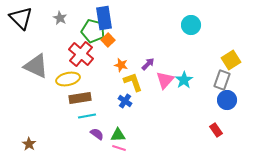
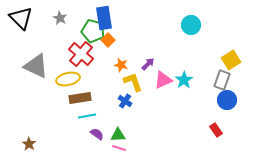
pink triangle: moved 2 px left; rotated 24 degrees clockwise
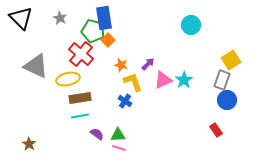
cyan line: moved 7 px left
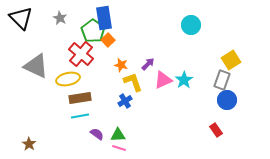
green pentagon: rotated 20 degrees clockwise
blue cross: rotated 24 degrees clockwise
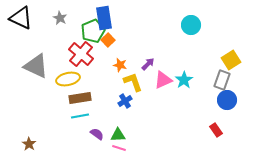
black triangle: rotated 20 degrees counterclockwise
green pentagon: rotated 15 degrees clockwise
orange star: moved 1 px left
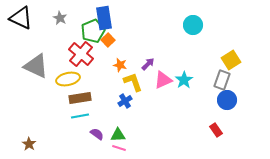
cyan circle: moved 2 px right
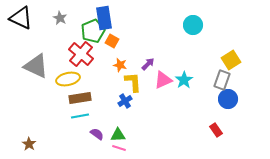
orange square: moved 4 px right, 1 px down; rotated 16 degrees counterclockwise
yellow L-shape: rotated 15 degrees clockwise
blue circle: moved 1 px right, 1 px up
